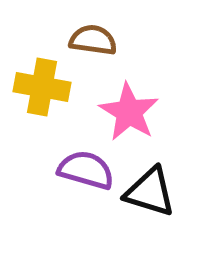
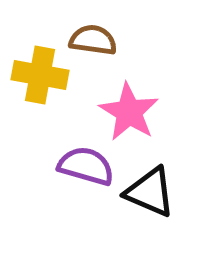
yellow cross: moved 2 px left, 12 px up
purple semicircle: moved 4 px up
black triangle: rotated 6 degrees clockwise
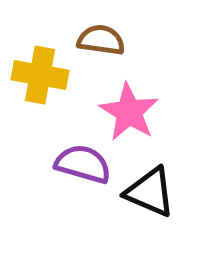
brown semicircle: moved 8 px right
purple semicircle: moved 3 px left, 2 px up
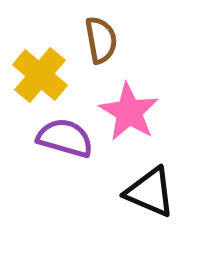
brown semicircle: rotated 72 degrees clockwise
yellow cross: rotated 30 degrees clockwise
purple semicircle: moved 18 px left, 26 px up
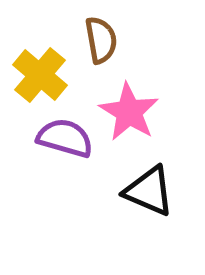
black triangle: moved 1 px left, 1 px up
